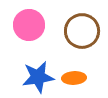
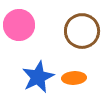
pink circle: moved 10 px left
blue star: rotated 16 degrees counterclockwise
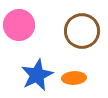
blue star: moved 1 px left, 2 px up
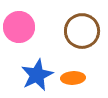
pink circle: moved 2 px down
orange ellipse: moved 1 px left
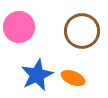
orange ellipse: rotated 25 degrees clockwise
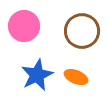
pink circle: moved 5 px right, 1 px up
orange ellipse: moved 3 px right, 1 px up
